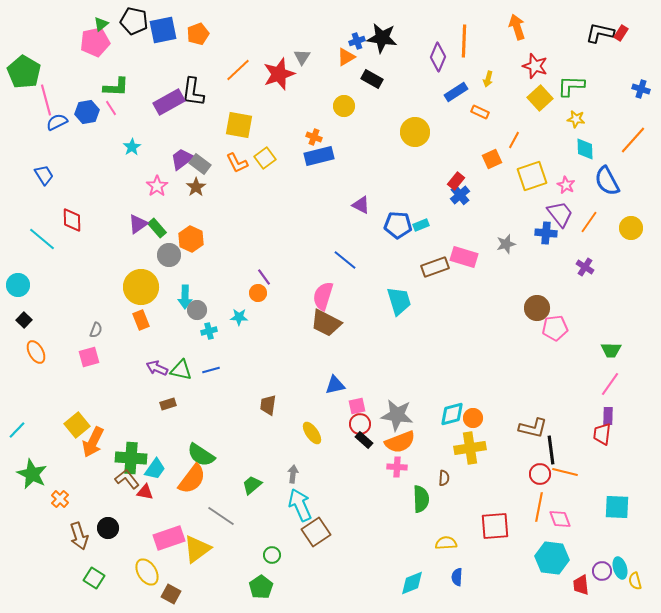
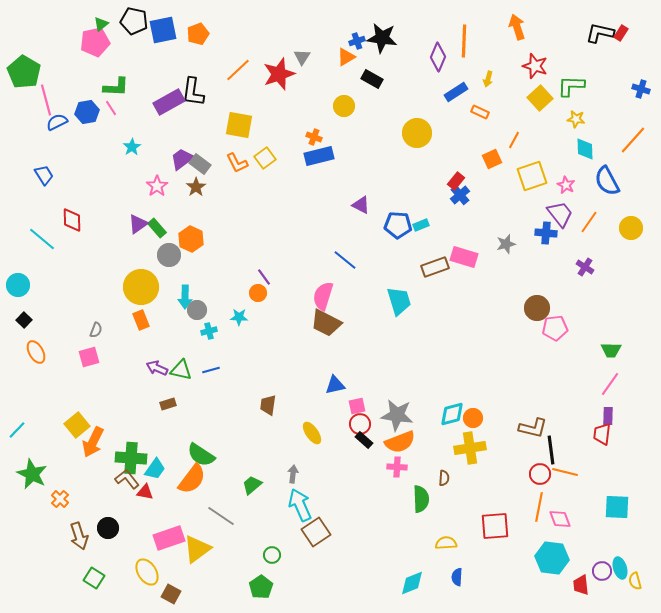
yellow circle at (415, 132): moved 2 px right, 1 px down
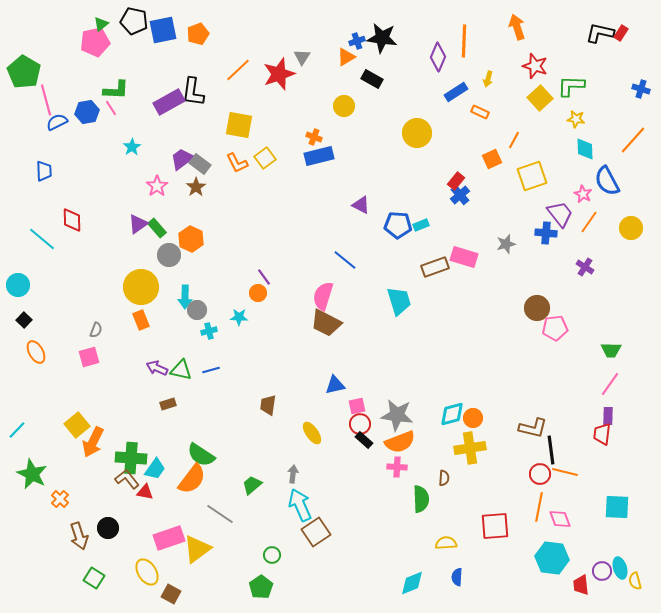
green L-shape at (116, 87): moved 3 px down
blue trapezoid at (44, 175): moved 4 px up; rotated 30 degrees clockwise
pink star at (566, 185): moved 17 px right, 9 px down
gray line at (221, 516): moved 1 px left, 2 px up
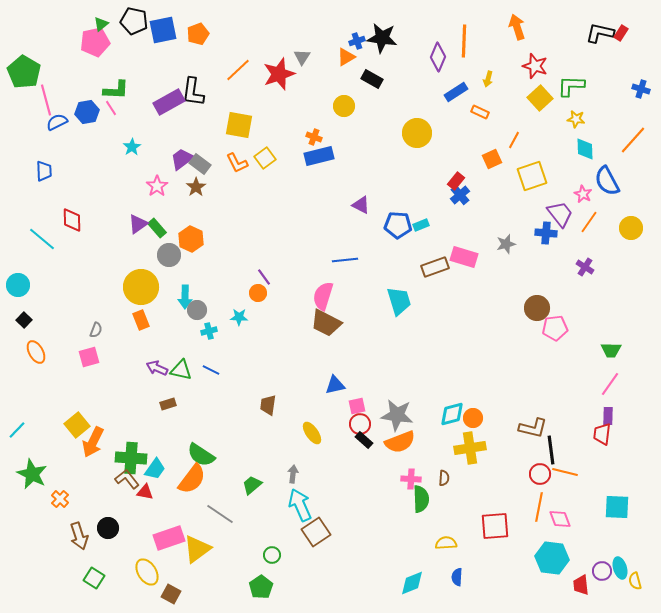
blue line at (345, 260): rotated 45 degrees counterclockwise
blue line at (211, 370): rotated 42 degrees clockwise
pink cross at (397, 467): moved 14 px right, 12 px down
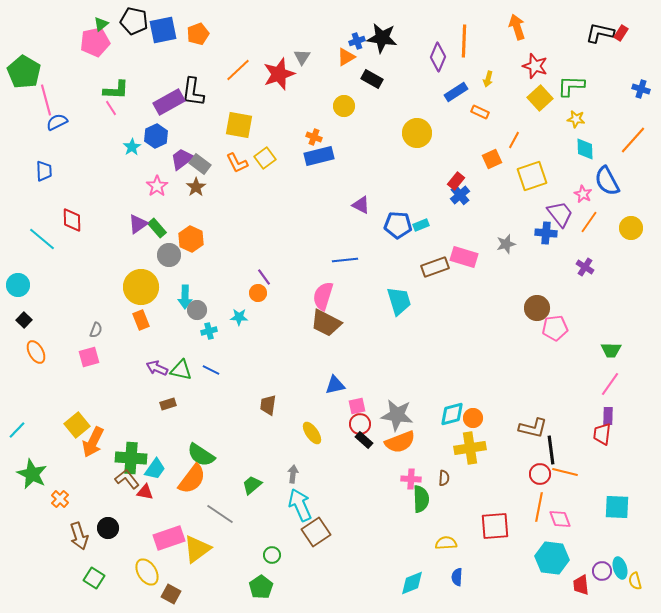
blue hexagon at (87, 112): moved 69 px right, 24 px down; rotated 15 degrees counterclockwise
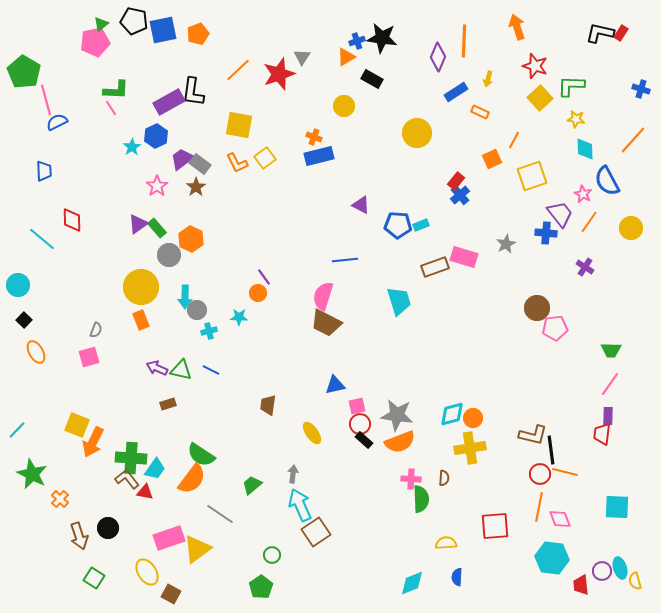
gray star at (506, 244): rotated 12 degrees counterclockwise
yellow square at (77, 425): rotated 30 degrees counterclockwise
brown L-shape at (533, 428): moved 7 px down
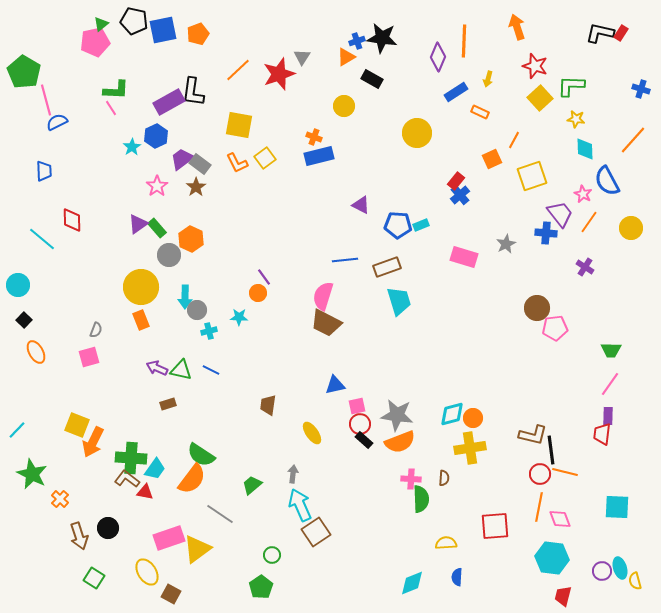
brown rectangle at (435, 267): moved 48 px left
brown L-shape at (127, 479): rotated 15 degrees counterclockwise
red trapezoid at (581, 585): moved 18 px left, 11 px down; rotated 20 degrees clockwise
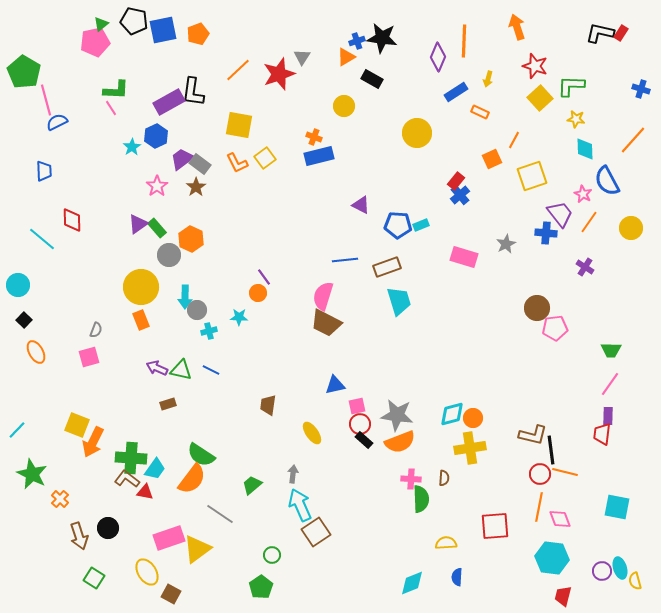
cyan square at (617, 507): rotated 8 degrees clockwise
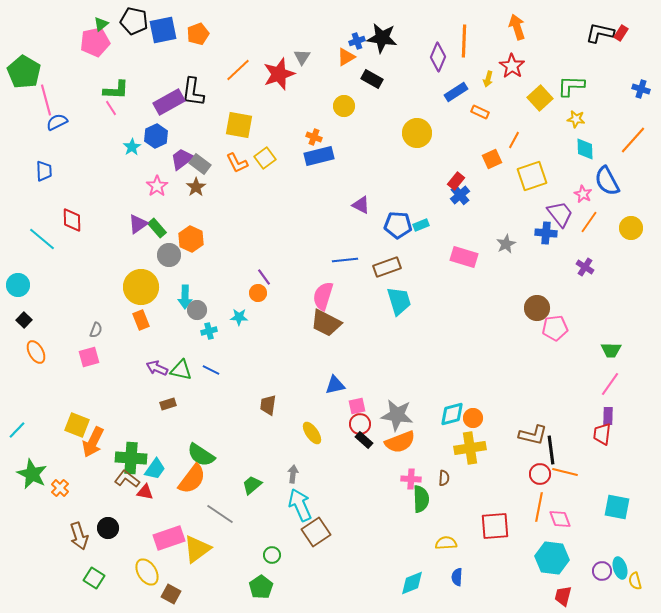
red star at (535, 66): moved 23 px left; rotated 15 degrees clockwise
orange cross at (60, 499): moved 11 px up
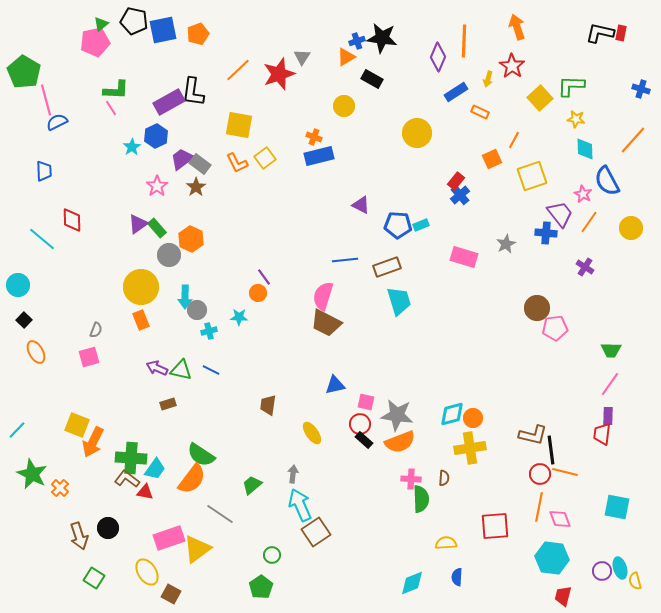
red rectangle at (621, 33): rotated 21 degrees counterclockwise
pink square at (357, 406): moved 9 px right, 4 px up; rotated 24 degrees clockwise
